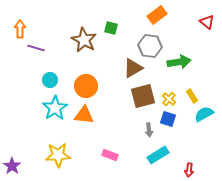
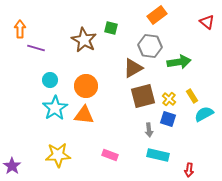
cyan rectangle: rotated 45 degrees clockwise
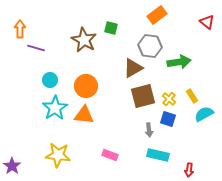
yellow star: rotated 10 degrees clockwise
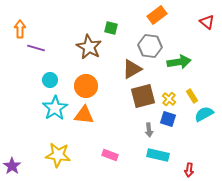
brown star: moved 5 px right, 7 px down
brown triangle: moved 1 px left, 1 px down
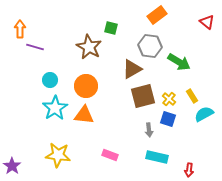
purple line: moved 1 px left, 1 px up
green arrow: rotated 40 degrees clockwise
cyan rectangle: moved 1 px left, 2 px down
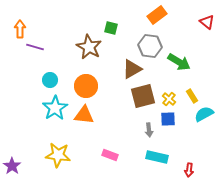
blue square: rotated 21 degrees counterclockwise
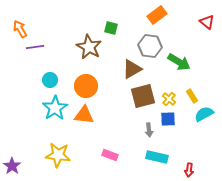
orange arrow: rotated 30 degrees counterclockwise
purple line: rotated 24 degrees counterclockwise
